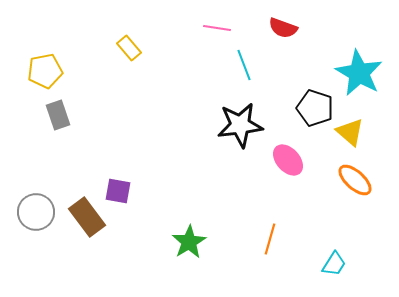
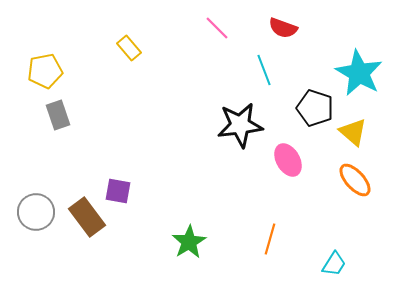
pink line: rotated 36 degrees clockwise
cyan line: moved 20 px right, 5 px down
yellow triangle: moved 3 px right
pink ellipse: rotated 12 degrees clockwise
orange ellipse: rotated 6 degrees clockwise
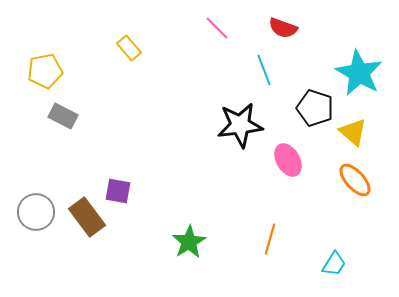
gray rectangle: moved 5 px right, 1 px down; rotated 44 degrees counterclockwise
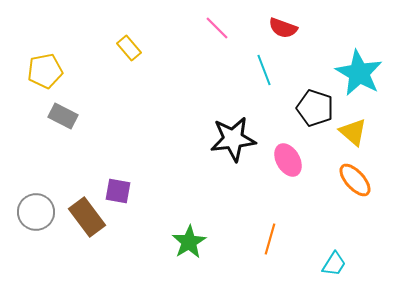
black star: moved 7 px left, 14 px down
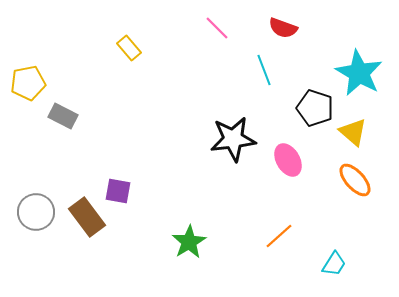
yellow pentagon: moved 17 px left, 12 px down
orange line: moved 9 px right, 3 px up; rotated 32 degrees clockwise
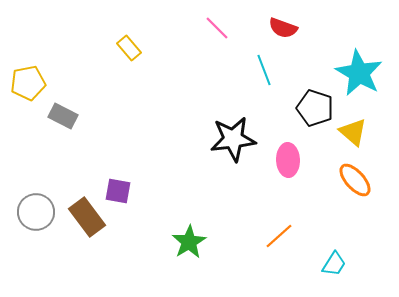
pink ellipse: rotated 28 degrees clockwise
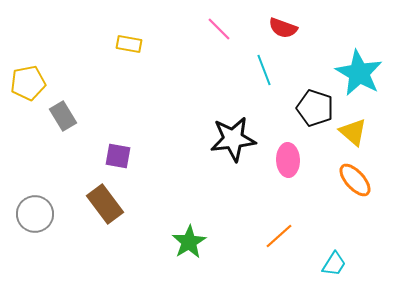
pink line: moved 2 px right, 1 px down
yellow rectangle: moved 4 px up; rotated 40 degrees counterclockwise
gray rectangle: rotated 32 degrees clockwise
purple square: moved 35 px up
gray circle: moved 1 px left, 2 px down
brown rectangle: moved 18 px right, 13 px up
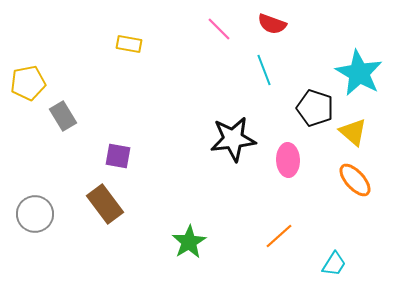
red semicircle: moved 11 px left, 4 px up
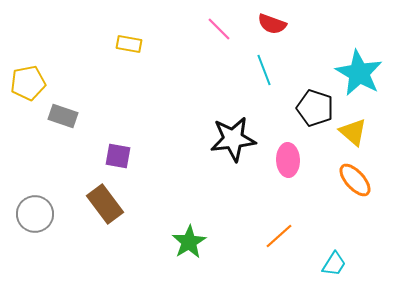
gray rectangle: rotated 40 degrees counterclockwise
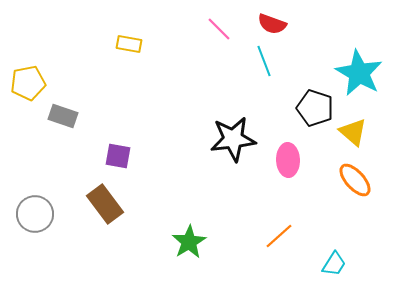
cyan line: moved 9 px up
